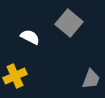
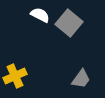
white semicircle: moved 10 px right, 22 px up
gray trapezoid: moved 10 px left; rotated 15 degrees clockwise
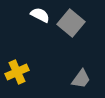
gray square: moved 2 px right
yellow cross: moved 2 px right, 4 px up
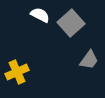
gray square: rotated 8 degrees clockwise
gray trapezoid: moved 8 px right, 19 px up
